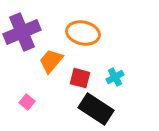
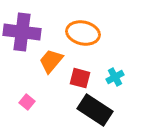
purple cross: rotated 30 degrees clockwise
black rectangle: moved 1 px left, 1 px down
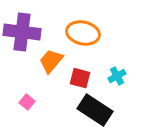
cyan cross: moved 2 px right, 1 px up
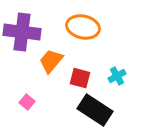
orange ellipse: moved 6 px up
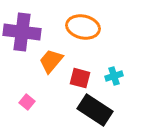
cyan cross: moved 3 px left; rotated 12 degrees clockwise
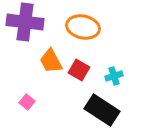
purple cross: moved 3 px right, 10 px up
orange trapezoid: rotated 68 degrees counterclockwise
red square: moved 1 px left, 8 px up; rotated 15 degrees clockwise
black rectangle: moved 7 px right
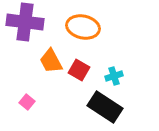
black rectangle: moved 3 px right, 3 px up
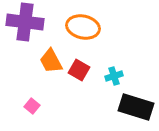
pink square: moved 5 px right, 4 px down
black rectangle: moved 31 px right; rotated 16 degrees counterclockwise
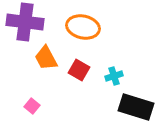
orange trapezoid: moved 5 px left, 3 px up
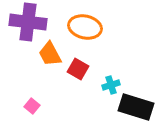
purple cross: moved 3 px right
orange ellipse: moved 2 px right
orange trapezoid: moved 4 px right, 4 px up
red square: moved 1 px left, 1 px up
cyan cross: moved 3 px left, 9 px down
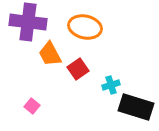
red square: rotated 25 degrees clockwise
